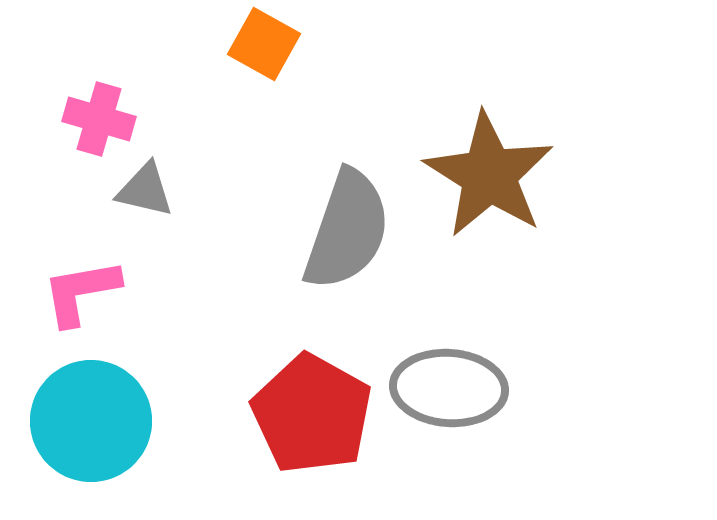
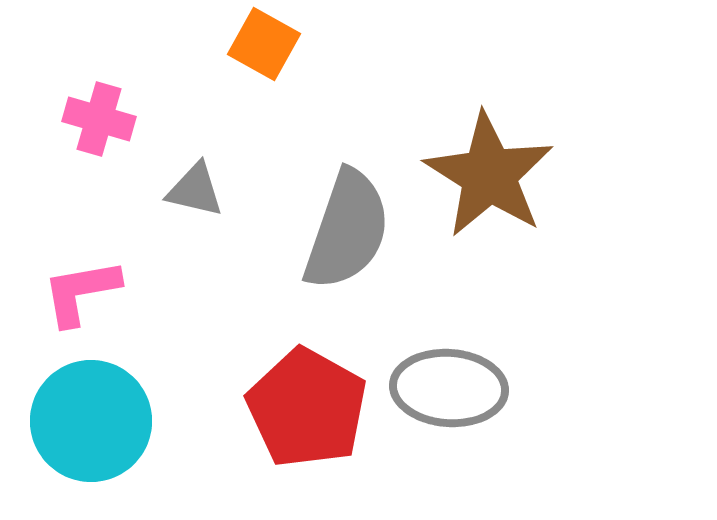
gray triangle: moved 50 px right
red pentagon: moved 5 px left, 6 px up
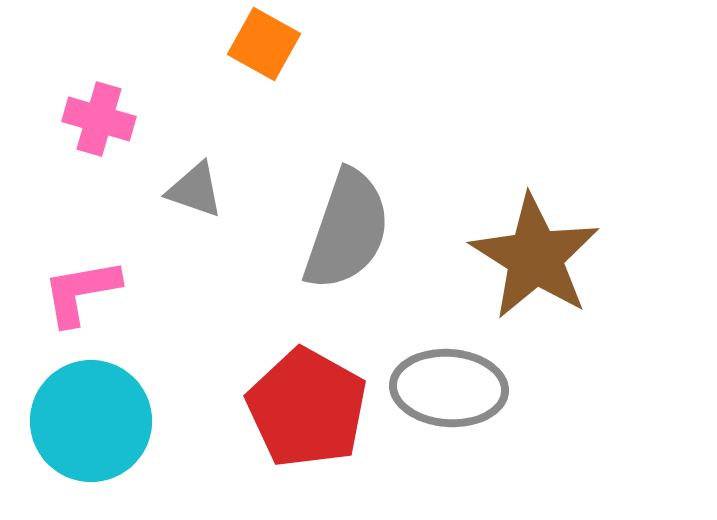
brown star: moved 46 px right, 82 px down
gray triangle: rotated 6 degrees clockwise
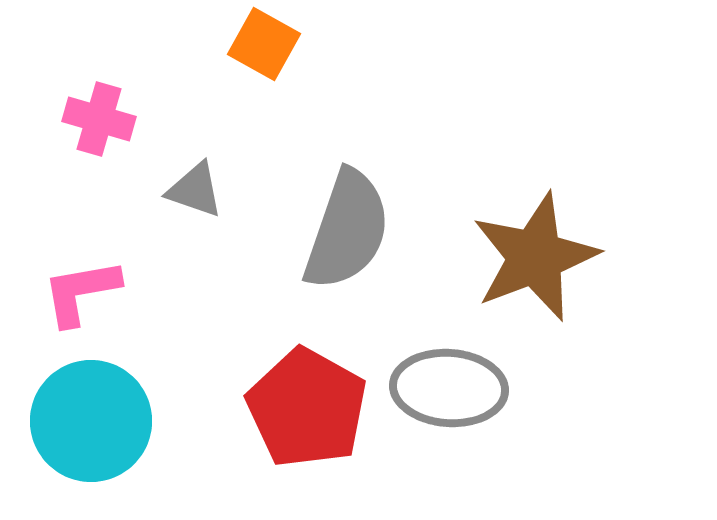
brown star: rotated 19 degrees clockwise
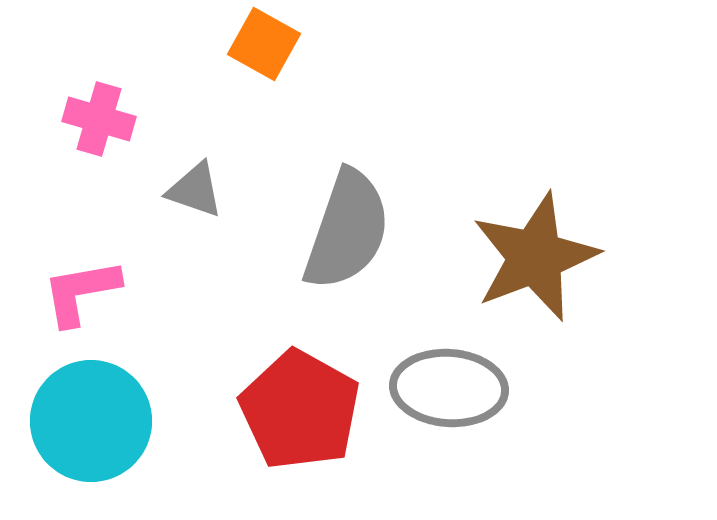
red pentagon: moved 7 px left, 2 px down
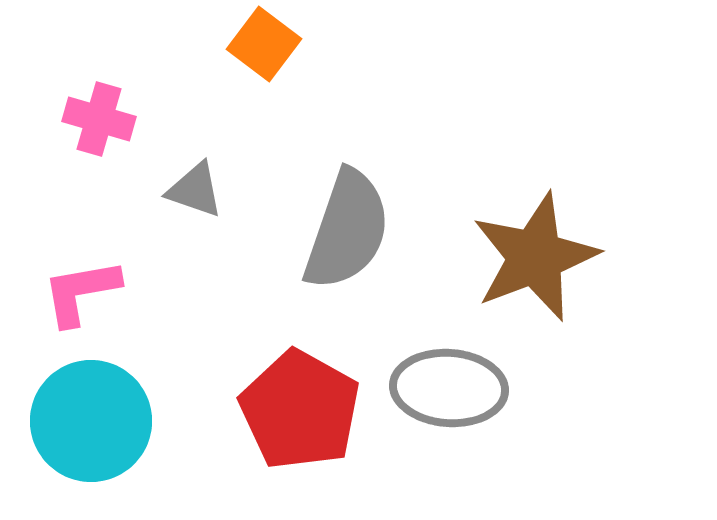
orange square: rotated 8 degrees clockwise
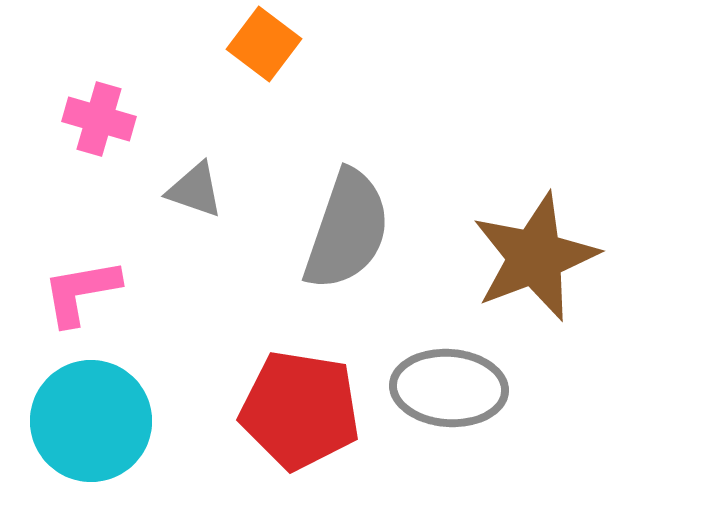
red pentagon: rotated 20 degrees counterclockwise
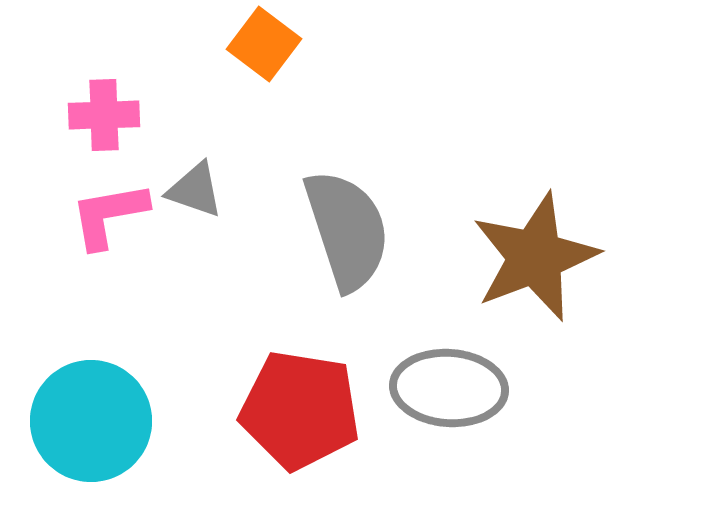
pink cross: moved 5 px right, 4 px up; rotated 18 degrees counterclockwise
gray semicircle: rotated 37 degrees counterclockwise
pink L-shape: moved 28 px right, 77 px up
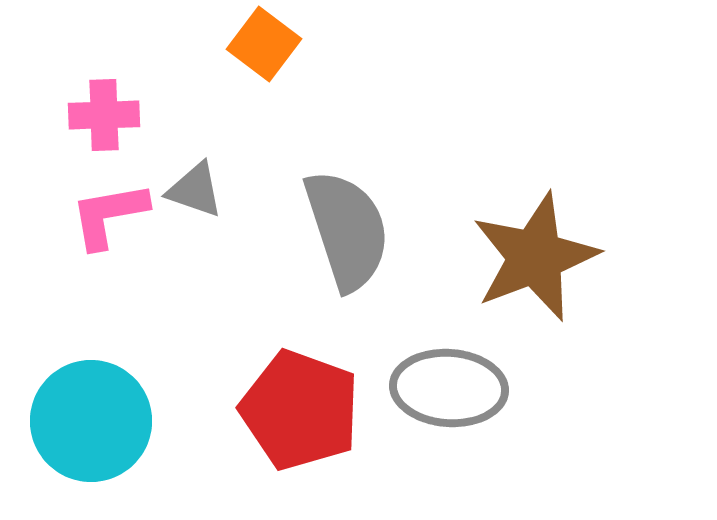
red pentagon: rotated 11 degrees clockwise
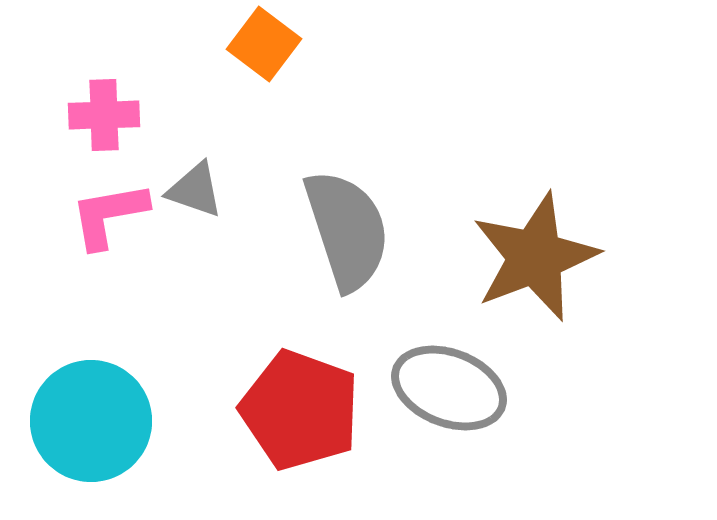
gray ellipse: rotated 17 degrees clockwise
